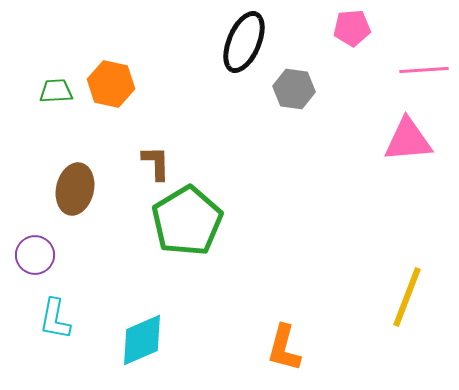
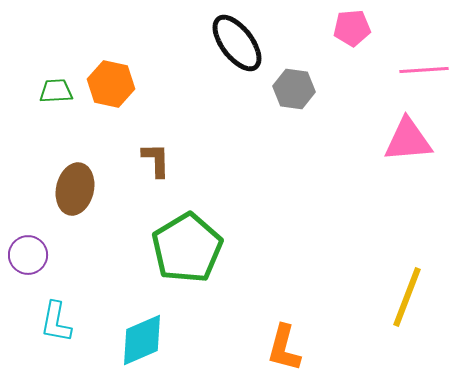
black ellipse: moved 7 px left, 1 px down; rotated 60 degrees counterclockwise
brown L-shape: moved 3 px up
green pentagon: moved 27 px down
purple circle: moved 7 px left
cyan L-shape: moved 1 px right, 3 px down
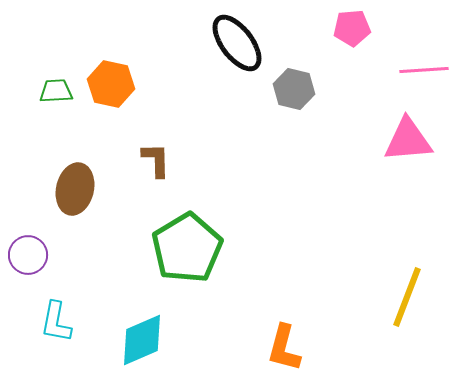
gray hexagon: rotated 6 degrees clockwise
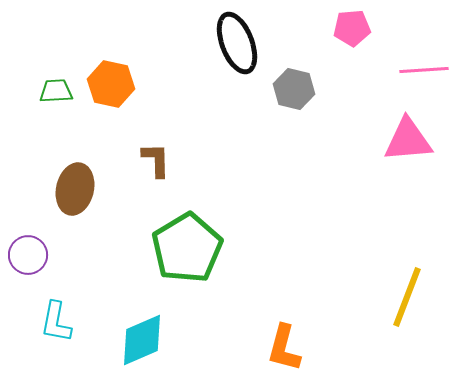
black ellipse: rotated 16 degrees clockwise
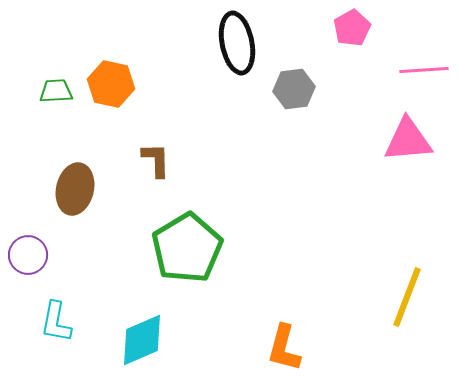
pink pentagon: rotated 24 degrees counterclockwise
black ellipse: rotated 10 degrees clockwise
gray hexagon: rotated 21 degrees counterclockwise
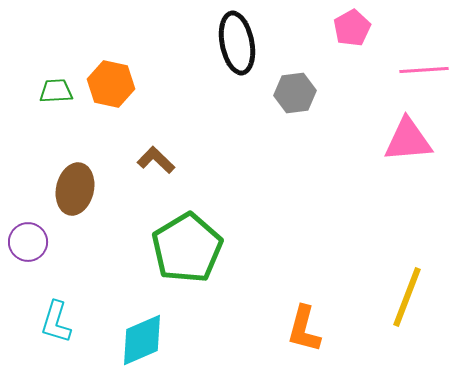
gray hexagon: moved 1 px right, 4 px down
brown L-shape: rotated 45 degrees counterclockwise
purple circle: moved 13 px up
cyan L-shape: rotated 6 degrees clockwise
orange L-shape: moved 20 px right, 19 px up
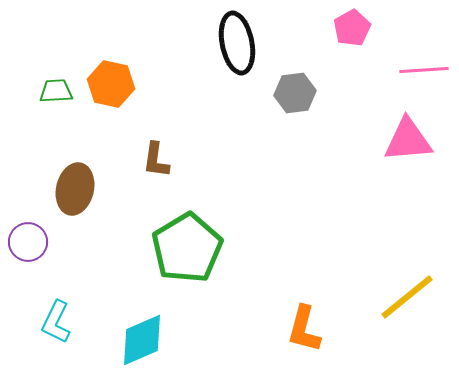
brown L-shape: rotated 126 degrees counterclockwise
yellow line: rotated 30 degrees clockwise
cyan L-shape: rotated 9 degrees clockwise
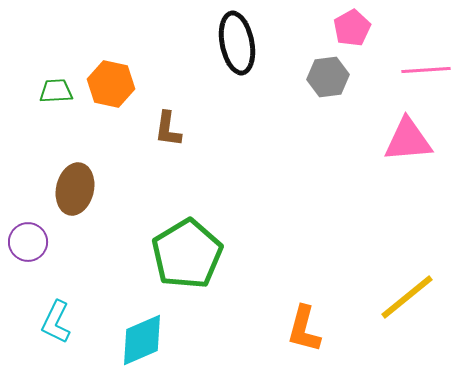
pink line: moved 2 px right
gray hexagon: moved 33 px right, 16 px up
brown L-shape: moved 12 px right, 31 px up
green pentagon: moved 6 px down
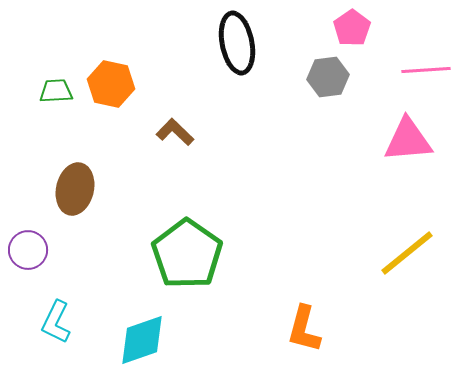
pink pentagon: rotated 6 degrees counterclockwise
brown L-shape: moved 7 px right, 3 px down; rotated 126 degrees clockwise
purple circle: moved 8 px down
green pentagon: rotated 6 degrees counterclockwise
yellow line: moved 44 px up
cyan diamond: rotated 4 degrees clockwise
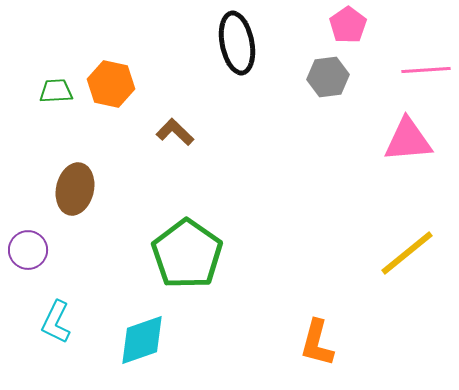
pink pentagon: moved 4 px left, 3 px up
orange L-shape: moved 13 px right, 14 px down
